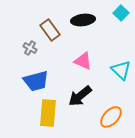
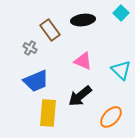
blue trapezoid: rotated 8 degrees counterclockwise
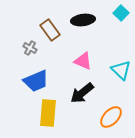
black arrow: moved 2 px right, 3 px up
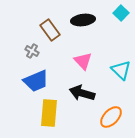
gray cross: moved 2 px right, 3 px down
pink triangle: rotated 24 degrees clockwise
black arrow: rotated 55 degrees clockwise
yellow rectangle: moved 1 px right
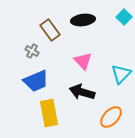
cyan square: moved 3 px right, 4 px down
cyan triangle: moved 4 px down; rotated 30 degrees clockwise
black arrow: moved 1 px up
yellow rectangle: rotated 16 degrees counterclockwise
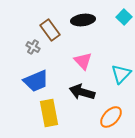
gray cross: moved 1 px right, 4 px up
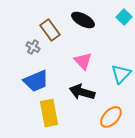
black ellipse: rotated 35 degrees clockwise
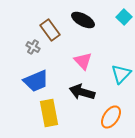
orange ellipse: rotated 10 degrees counterclockwise
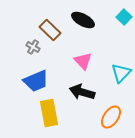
brown rectangle: rotated 10 degrees counterclockwise
cyan triangle: moved 1 px up
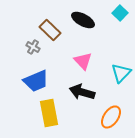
cyan square: moved 4 px left, 4 px up
